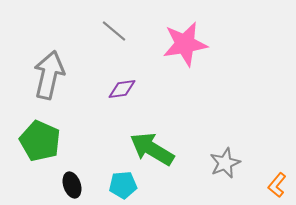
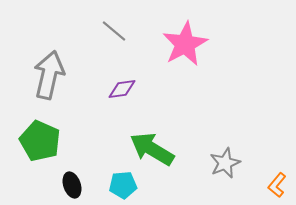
pink star: rotated 18 degrees counterclockwise
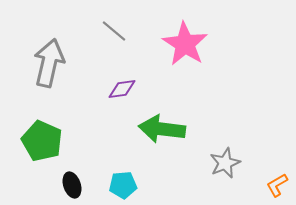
pink star: rotated 12 degrees counterclockwise
gray arrow: moved 12 px up
green pentagon: moved 2 px right
green arrow: moved 10 px right, 20 px up; rotated 24 degrees counterclockwise
orange L-shape: rotated 20 degrees clockwise
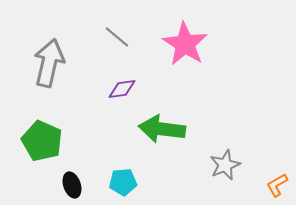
gray line: moved 3 px right, 6 px down
gray star: moved 2 px down
cyan pentagon: moved 3 px up
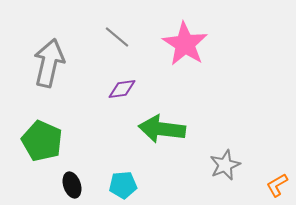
cyan pentagon: moved 3 px down
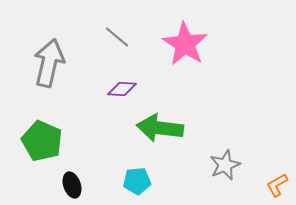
purple diamond: rotated 12 degrees clockwise
green arrow: moved 2 px left, 1 px up
cyan pentagon: moved 14 px right, 4 px up
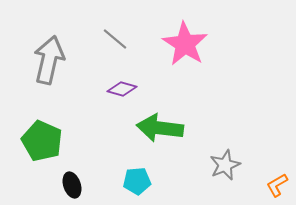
gray line: moved 2 px left, 2 px down
gray arrow: moved 3 px up
purple diamond: rotated 12 degrees clockwise
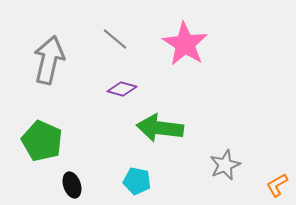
cyan pentagon: rotated 16 degrees clockwise
